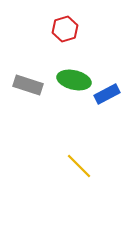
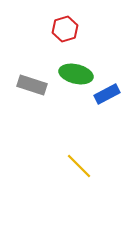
green ellipse: moved 2 px right, 6 px up
gray rectangle: moved 4 px right
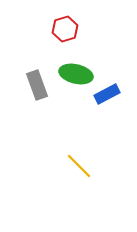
gray rectangle: moved 5 px right; rotated 52 degrees clockwise
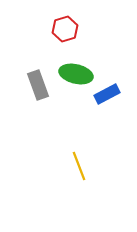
gray rectangle: moved 1 px right
yellow line: rotated 24 degrees clockwise
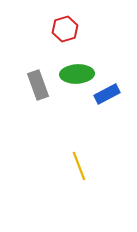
green ellipse: moved 1 px right; rotated 16 degrees counterclockwise
